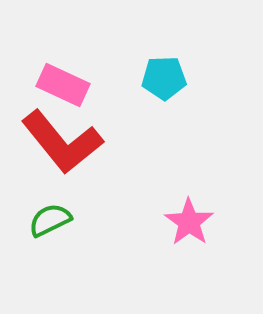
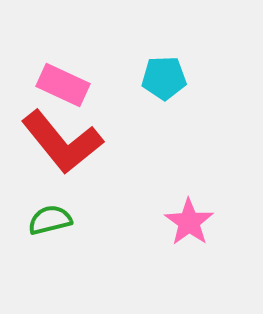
green semicircle: rotated 12 degrees clockwise
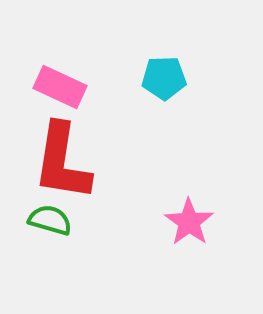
pink rectangle: moved 3 px left, 2 px down
red L-shape: moved 20 px down; rotated 48 degrees clockwise
green semicircle: rotated 30 degrees clockwise
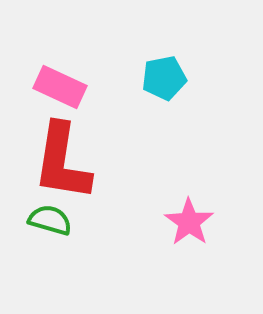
cyan pentagon: rotated 9 degrees counterclockwise
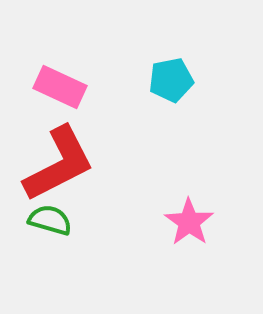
cyan pentagon: moved 7 px right, 2 px down
red L-shape: moved 3 px left, 2 px down; rotated 126 degrees counterclockwise
